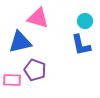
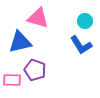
blue L-shape: rotated 20 degrees counterclockwise
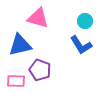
blue triangle: moved 3 px down
purple pentagon: moved 5 px right
pink rectangle: moved 4 px right, 1 px down
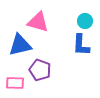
pink triangle: moved 4 px down
blue L-shape: rotated 35 degrees clockwise
pink rectangle: moved 1 px left, 2 px down
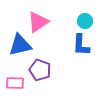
pink triangle: rotated 50 degrees counterclockwise
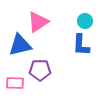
purple pentagon: rotated 20 degrees counterclockwise
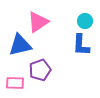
purple pentagon: rotated 20 degrees counterclockwise
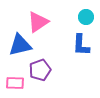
cyan circle: moved 1 px right, 4 px up
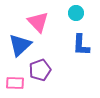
cyan circle: moved 10 px left, 4 px up
pink triangle: rotated 40 degrees counterclockwise
blue triangle: rotated 30 degrees counterclockwise
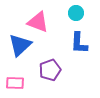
pink triangle: rotated 25 degrees counterclockwise
blue L-shape: moved 2 px left, 2 px up
purple pentagon: moved 10 px right
